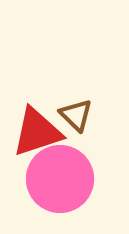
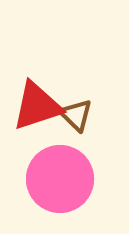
red triangle: moved 26 px up
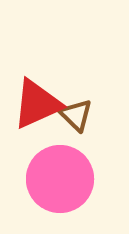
red triangle: moved 2 px up; rotated 6 degrees counterclockwise
